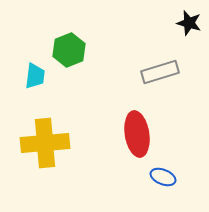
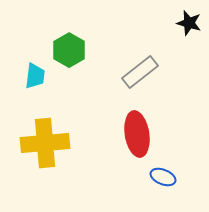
green hexagon: rotated 8 degrees counterclockwise
gray rectangle: moved 20 px left; rotated 21 degrees counterclockwise
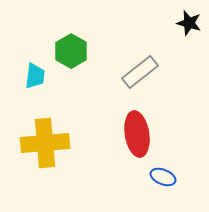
green hexagon: moved 2 px right, 1 px down
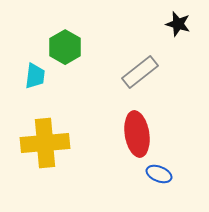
black star: moved 11 px left, 1 px down
green hexagon: moved 6 px left, 4 px up
blue ellipse: moved 4 px left, 3 px up
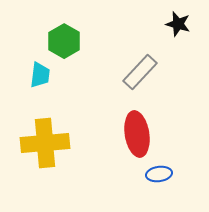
green hexagon: moved 1 px left, 6 px up
gray rectangle: rotated 9 degrees counterclockwise
cyan trapezoid: moved 5 px right, 1 px up
blue ellipse: rotated 30 degrees counterclockwise
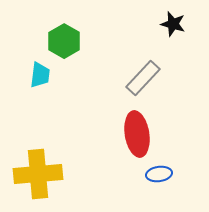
black star: moved 5 px left
gray rectangle: moved 3 px right, 6 px down
yellow cross: moved 7 px left, 31 px down
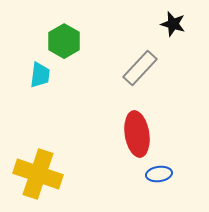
gray rectangle: moved 3 px left, 10 px up
yellow cross: rotated 24 degrees clockwise
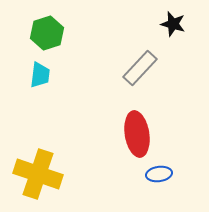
green hexagon: moved 17 px left, 8 px up; rotated 12 degrees clockwise
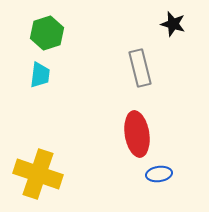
gray rectangle: rotated 57 degrees counterclockwise
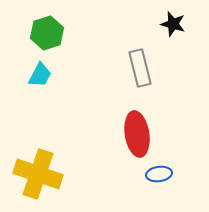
cyan trapezoid: rotated 20 degrees clockwise
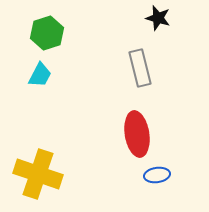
black star: moved 15 px left, 6 px up
blue ellipse: moved 2 px left, 1 px down
